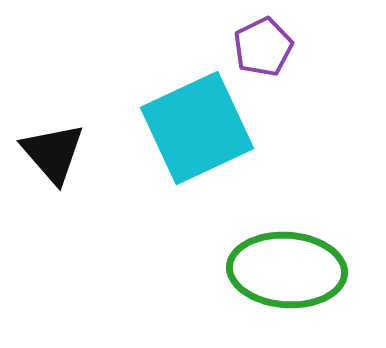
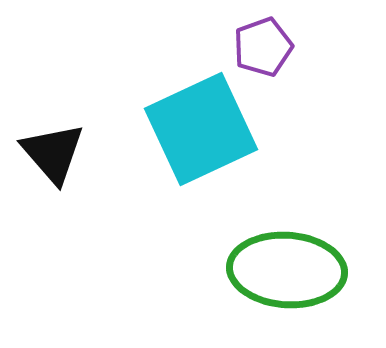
purple pentagon: rotated 6 degrees clockwise
cyan square: moved 4 px right, 1 px down
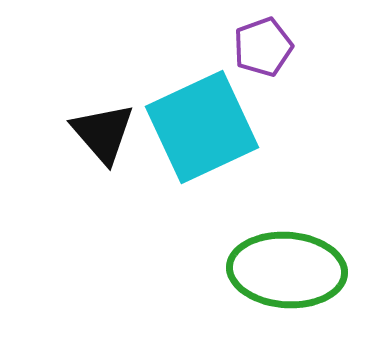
cyan square: moved 1 px right, 2 px up
black triangle: moved 50 px right, 20 px up
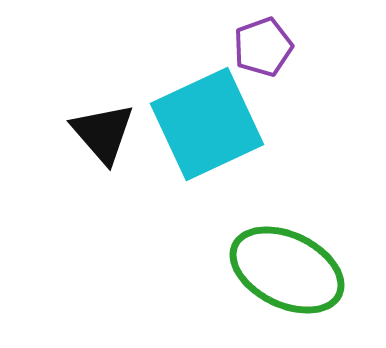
cyan square: moved 5 px right, 3 px up
green ellipse: rotated 22 degrees clockwise
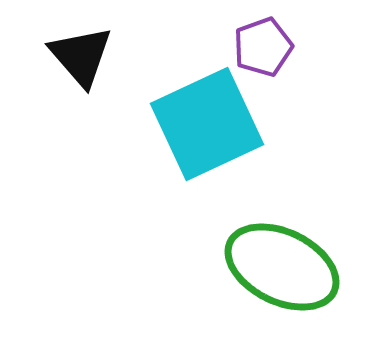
black triangle: moved 22 px left, 77 px up
green ellipse: moved 5 px left, 3 px up
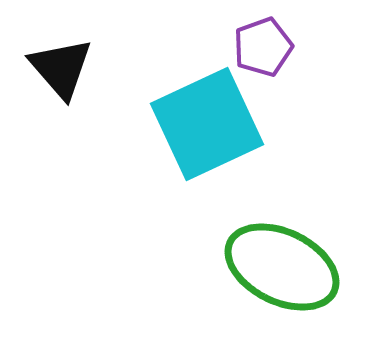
black triangle: moved 20 px left, 12 px down
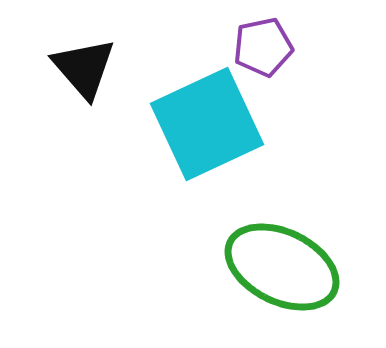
purple pentagon: rotated 8 degrees clockwise
black triangle: moved 23 px right
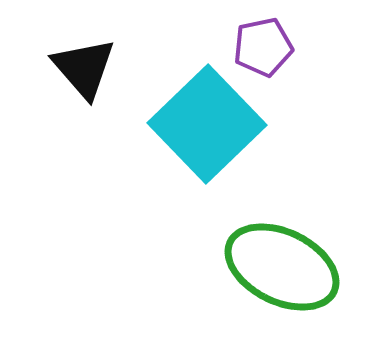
cyan square: rotated 19 degrees counterclockwise
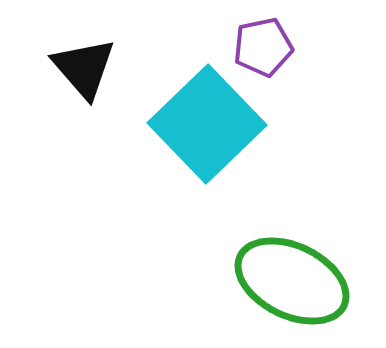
green ellipse: moved 10 px right, 14 px down
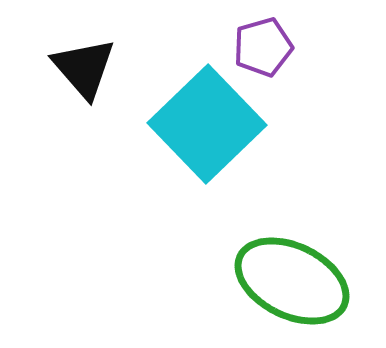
purple pentagon: rotated 4 degrees counterclockwise
